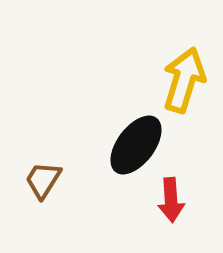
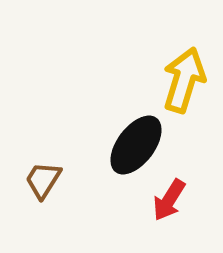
red arrow: moved 2 px left; rotated 36 degrees clockwise
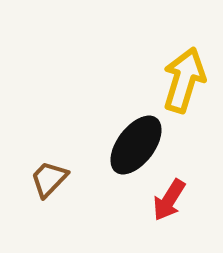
brown trapezoid: moved 6 px right, 1 px up; rotated 12 degrees clockwise
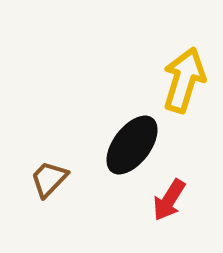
black ellipse: moved 4 px left
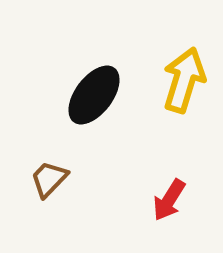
black ellipse: moved 38 px left, 50 px up
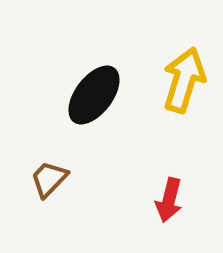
red arrow: rotated 18 degrees counterclockwise
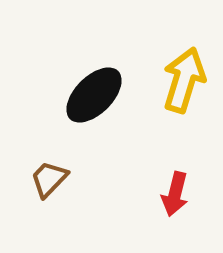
black ellipse: rotated 8 degrees clockwise
red arrow: moved 6 px right, 6 px up
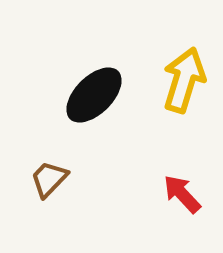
red arrow: moved 7 px right; rotated 123 degrees clockwise
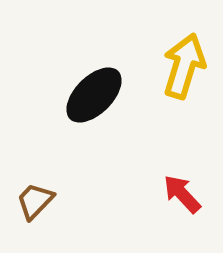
yellow arrow: moved 14 px up
brown trapezoid: moved 14 px left, 22 px down
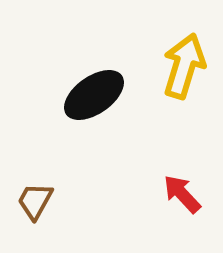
black ellipse: rotated 10 degrees clockwise
brown trapezoid: rotated 15 degrees counterclockwise
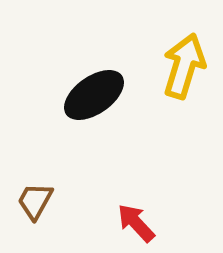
red arrow: moved 46 px left, 29 px down
